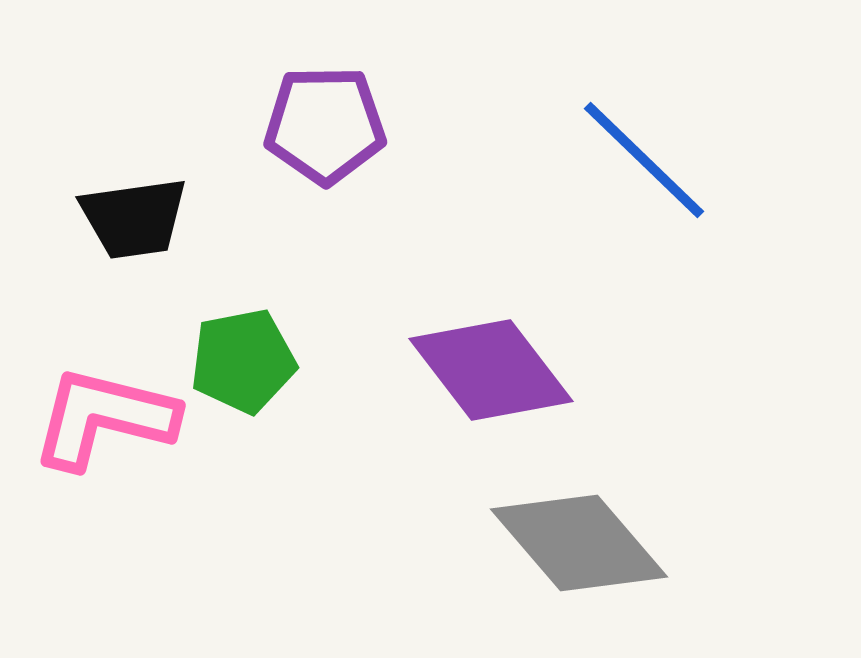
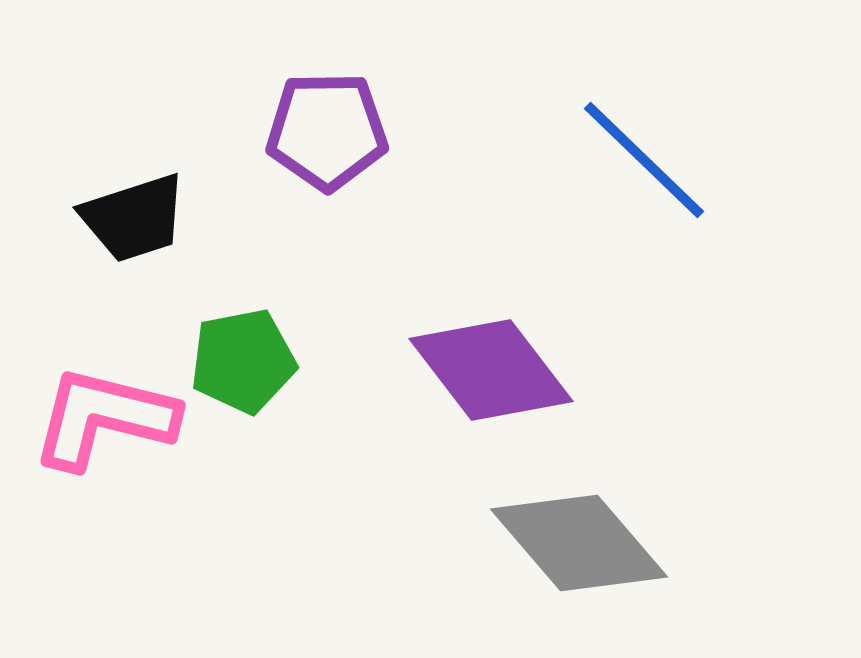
purple pentagon: moved 2 px right, 6 px down
black trapezoid: rotated 10 degrees counterclockwise
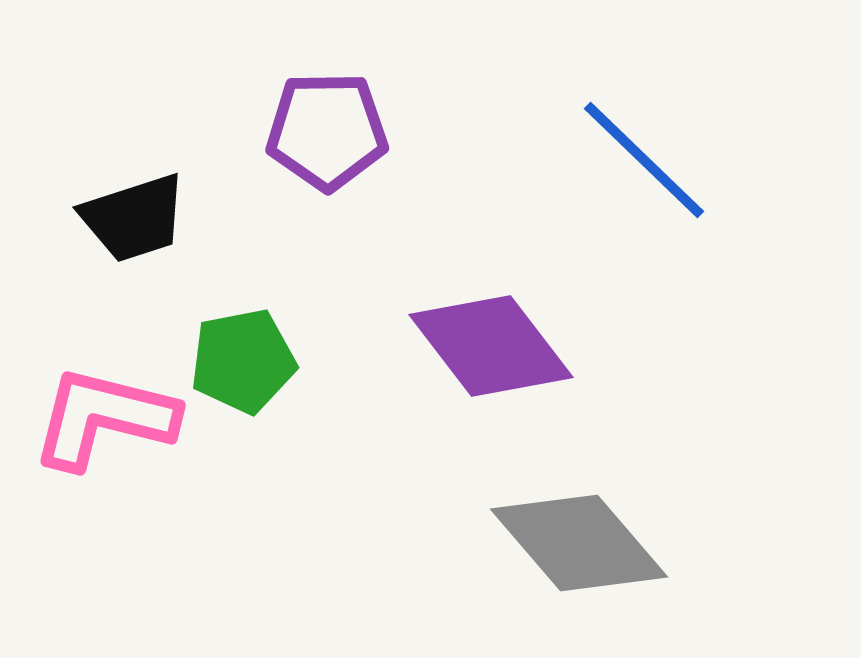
purple diamond: moved 24 px up
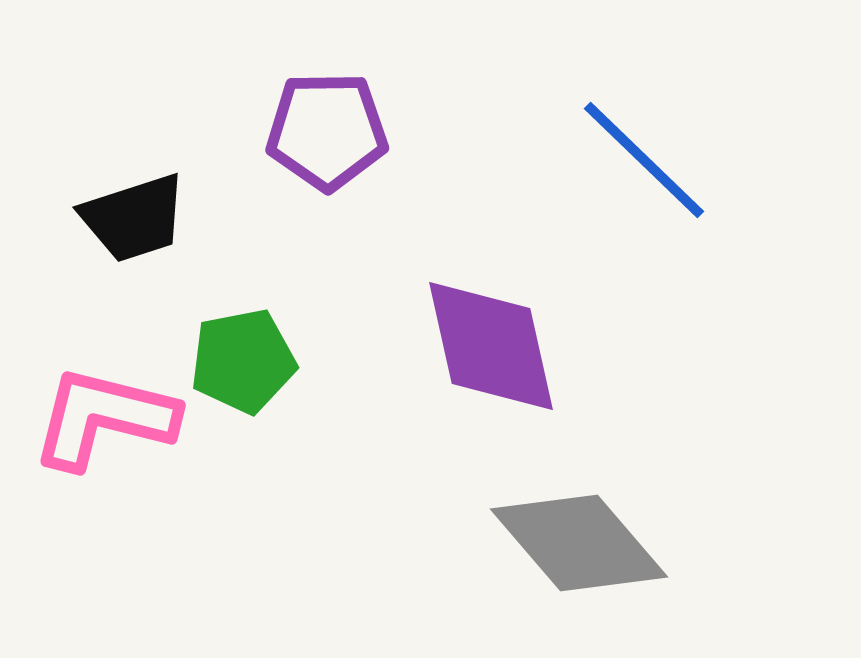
purple diamond: rotated 25 degrees clockwise
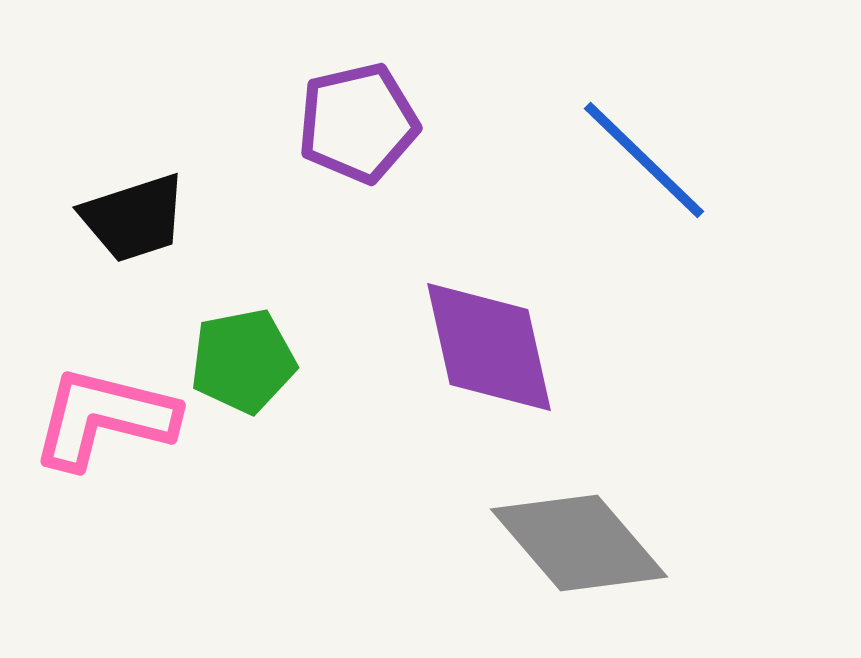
purple pentagon: moved 31 px right, 8 px up; rotated 12 degrees counterclockwise
purple diamond: moved 2 px left, 1 px down
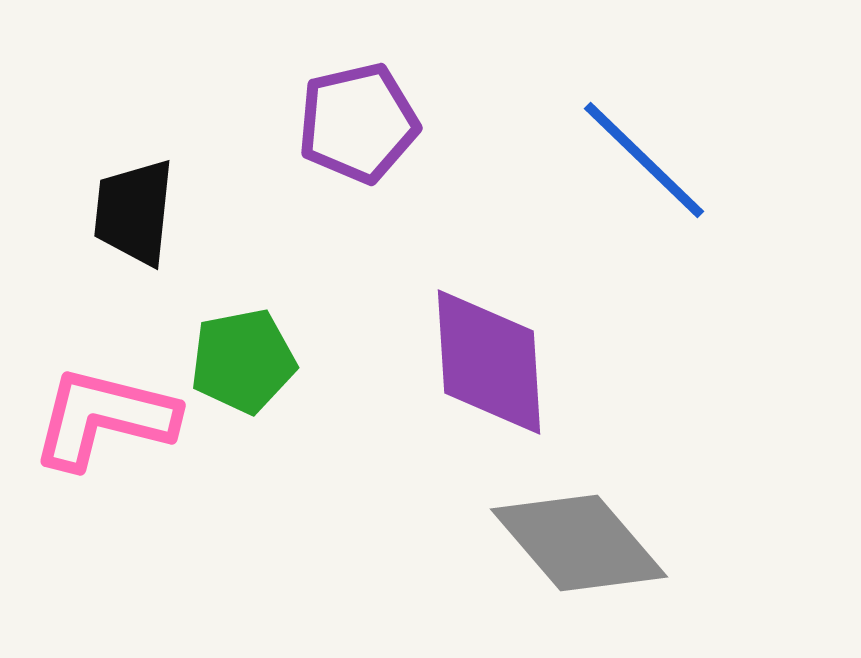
black trapezoid: moved 6 px up; rotated 114 degrees clockwise
purple diamond: moved 15 px down; rotated 9 degrees clockwise
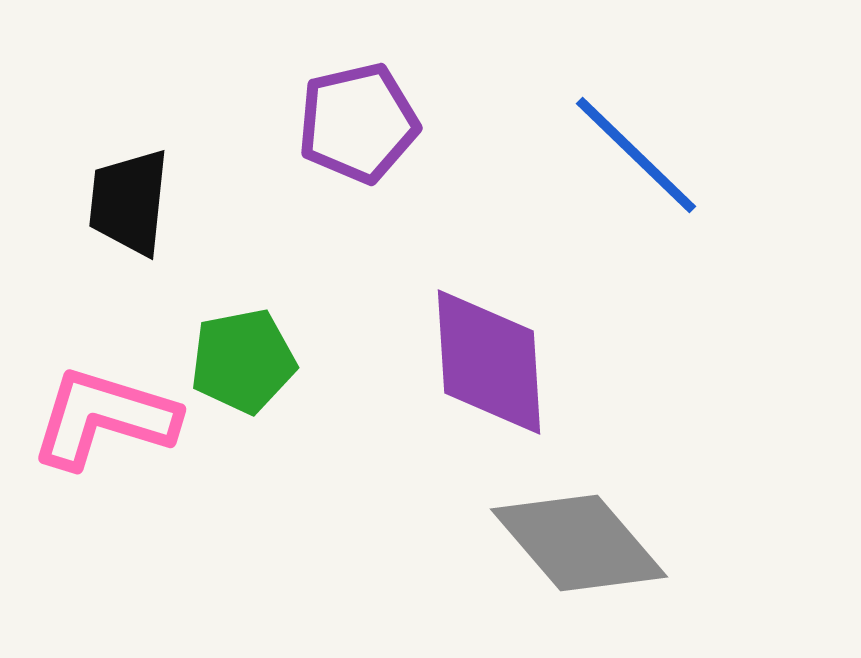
blue line: moved 8 px left, 5 px up
black trapezoid: moved 5 px left, 10 px up
pink L-shape: rotated 3 degrees clockwise
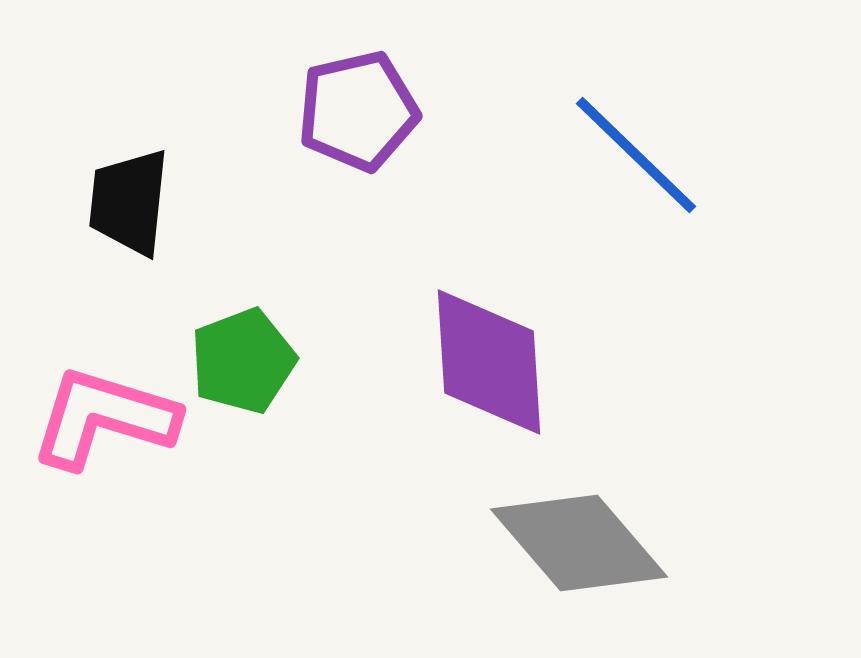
purple pentagon: moved 12 px up
green pentagon: rotated 10 degrees counterclockwise
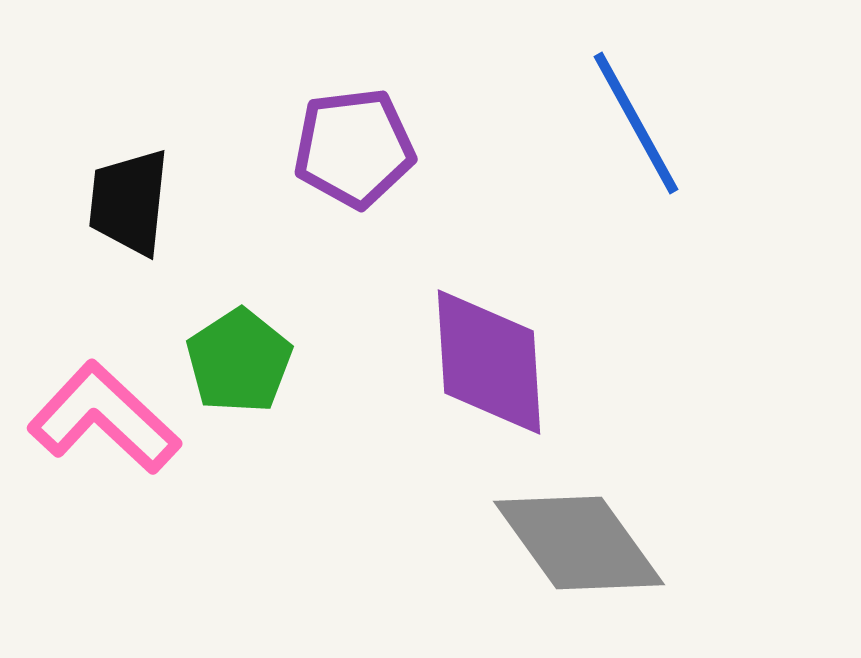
purple pentagon: moved 4 px left, 37 px down; rotated 6 degrees clockwise
blue line: moved 32 px up; rotated 17 degrees clockwise
green pentagon: moved 4 px left; rotated 12 degrees counterclockwise
pink L-shape: rotated 26 degrees clockwise
gray diamond: rotated 5 degrees clockwise
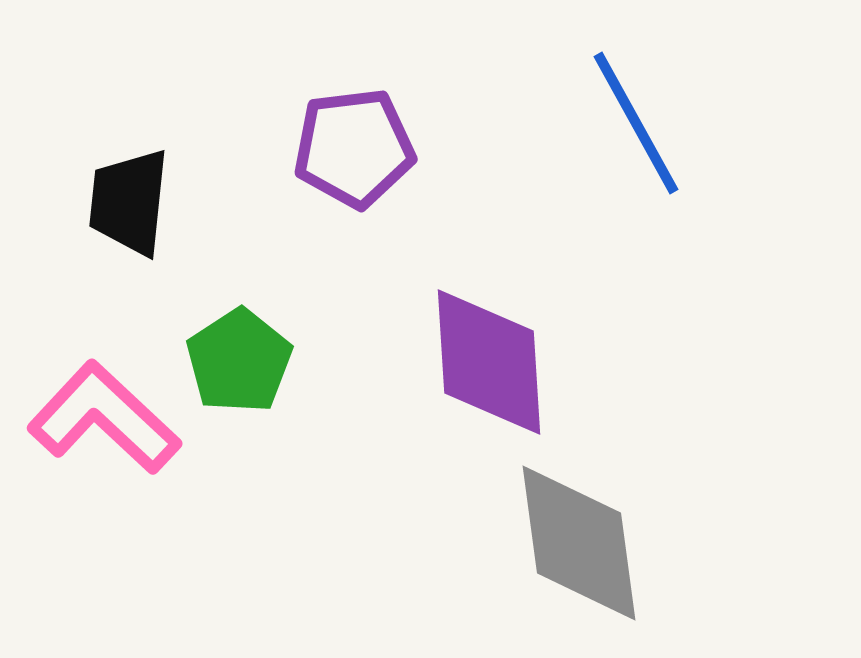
gray diamond: rotated 28 degrees clockwise
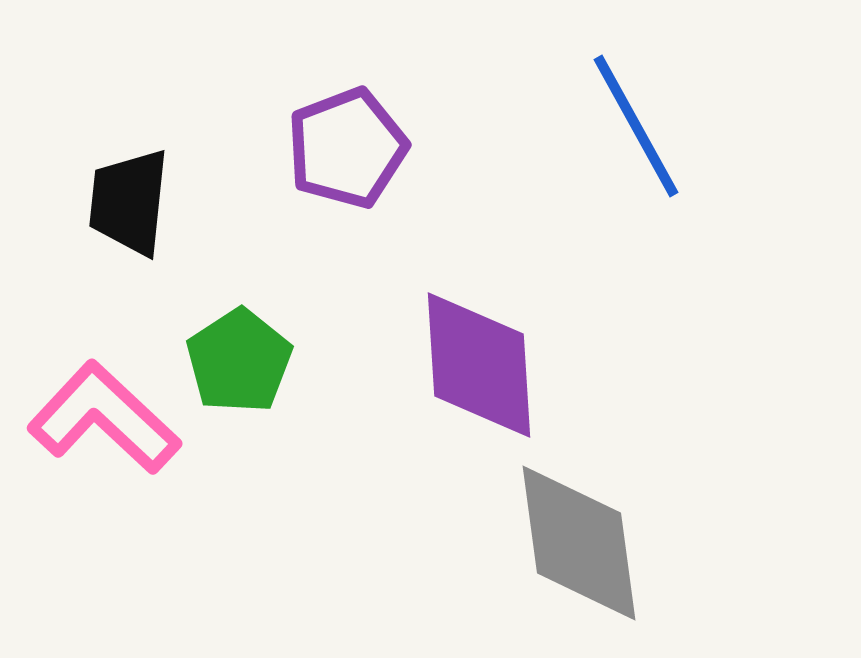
blue line: moved 3 px down
purple pentagon: moved 7 px left; rotated 14 degrees counterclockwise
purple diamond: moved 10 px left, 3 px down
